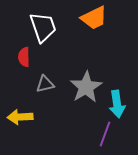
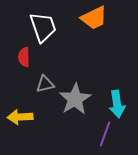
gray star: moved 11 px left, 12 px down
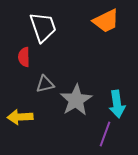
orange trapezoid: moved 12 px right, 3 px down
gray star: moved 1 px right, 1 px down
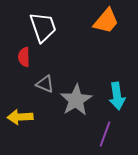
orange trapezoid: rotated 24 degrees counterclockwise
gray triangle: rotated 36 degrees clockwise
cyan arrow: moved 8 px up
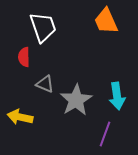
orange trapezoid: rotated 116 degrees clockwise
yellow arrow: rotated 15 degrees clockwise
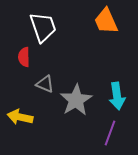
purple line: moved 5 px right, 1 px up
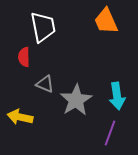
white trapezoid: rotated 8 degrees clockwise
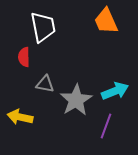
gray triangle: rotated 12 degrees counterclockwise
cyan arrow: moved 2 px left, 5 px up; rotated 104 degrees counterclockwise
purple line: moved 4 px left, 7 px up
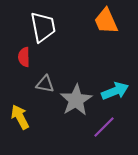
yellow arrow: rotated 50 degrees clockwise
purple line: moved 2 px left, 1 px down; rotated 25 degrees clockwise
